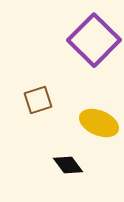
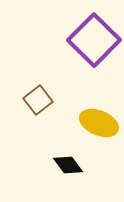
brown square: rotated 20 degrees counterclockwise
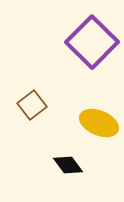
purple square: moved 2 px left, 2 px down
brown square: moved 6 px left, 5 px down
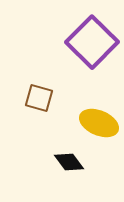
brown square: moved 7 px right, 7 px up; rotated 36 degrees counterclockwise
black diamond: moved 1 px right, 3 px up
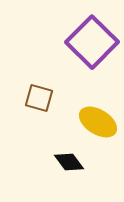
yellow ellipse: moved 1 px left, 1 px up; rotated 9 degrees clockwise
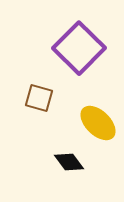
purple square: moved 13 px left, 6 px down
yellow ellipse: moved 1 px down; rotated 12 degrees clockwise
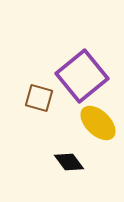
purple square: moved 3 px right, 28 px down; rotated 6 degrees clockwise
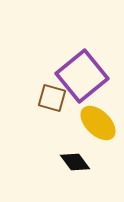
brown square: moved 13 px right
black diamond: moved 6 px right
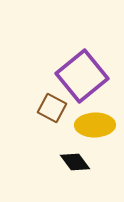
brown square: moved 10 px down; rotated 12 degrees clockwise
yellow ellipse: moved 3 px left, 2 px down; rotated 45 degrees counterclockwise
